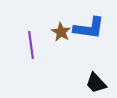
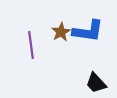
blue L-shape: moved 1 px left, 3 px down
brown star: rotated 12 degrees clockwise
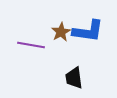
purple line: rotated 72 degrees counterclockwise
black trapezoid: moved 22 px left, 5 px up; rotated 35 degrees clockwise
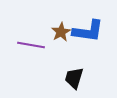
black trapezoid: rotated 25 degrees clockwise
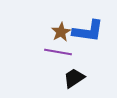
purple line: moved 27 px right, 7 px down
black trapezoid: rotated 40 degrees clockwise
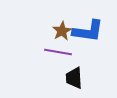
brown star: moved 1 px right, 1 px up
black trapezoid: rotated 60 degrees counterclockwise
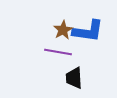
brown star: moved 1 px right, 1 px up
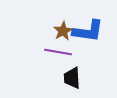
brown star: moved 1 px down
black trapezoid: moved 2 px left
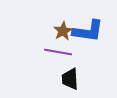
black trapezoid: moved 2 px left, 1 px down
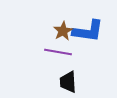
black trapezoid: moved 2 px left, 3 px down
